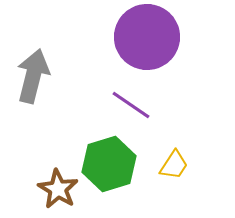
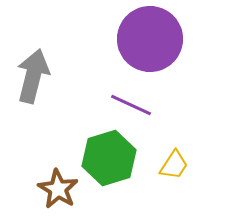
purple circle: moved 3 px right, 2 px down
purple line: rotated 9 degrees counterclockwise
green hexagon: moved 6 px up
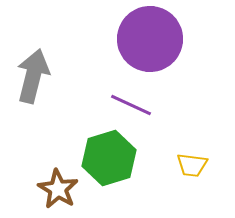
yellow trapezoid: moved 18 px right; rotated 64 degrees clockwise
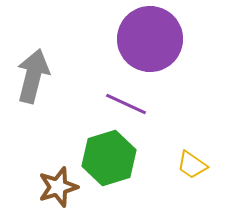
purple line: moved 5 px left, 1 px up
yellow trapezoid: rotated 28 degrees clockwise
brown star: moved 2 px up; rotated 24 degrees clockwise
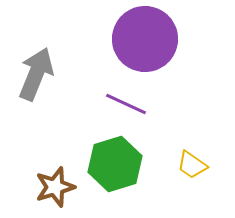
purple circle: moved 5 px left
gray arrow: moved 3 px right, 2 px up; rotated 8 degrees clockwise
green hexagon: moved 6 px right, 6 px down
brown star: moved 3 px left
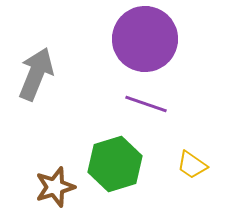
purple line: moved 20 px right; rotated 6 degrees counterclockwise
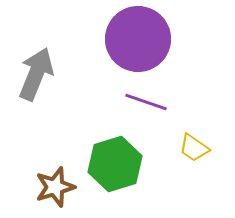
purple circle: moved 7 px left
purple line: moved 2 px up
yellow trapezoid: moved 2 px right, 17 px up
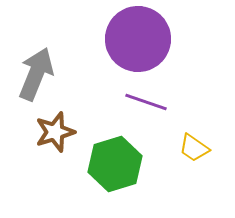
brown star: moved 55 px up
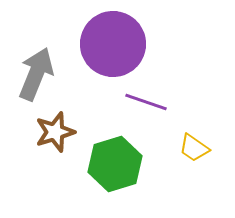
purple circle: moved 25 px left, 5 px down
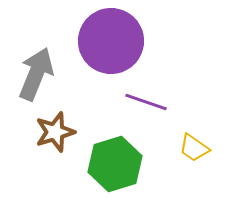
purple circle: moved 2 px left, 3 px up
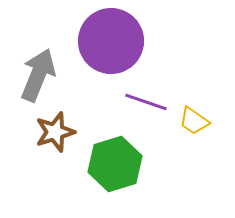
gray arrow: moved 2 px right, 1 px down
yellow trapezoid: moved 27 px up
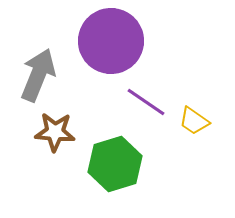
purple line: rotated 15 degrees clockwise
brown star: rotated 21 degrees clockwise
